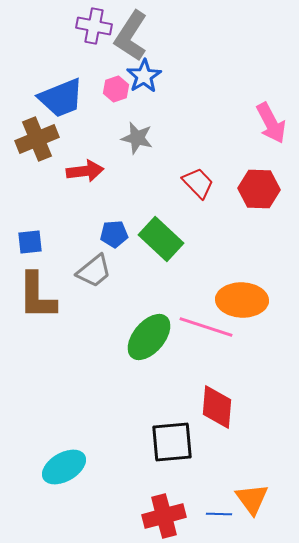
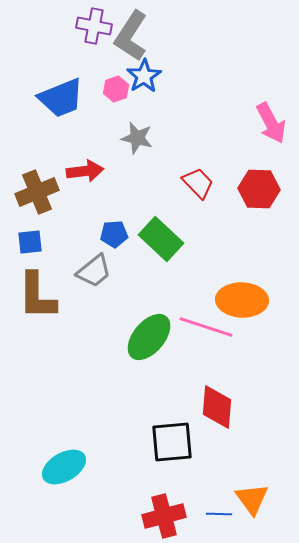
brown cross: moved 53 px down
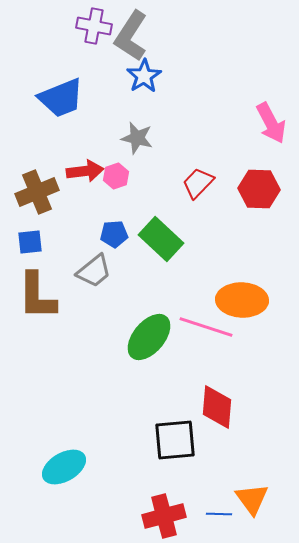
pink hexagon: moved 87 px down
red trapezoid: rotated 92 degrees counterclockwise
black square: moved 3 px right, 2 px up
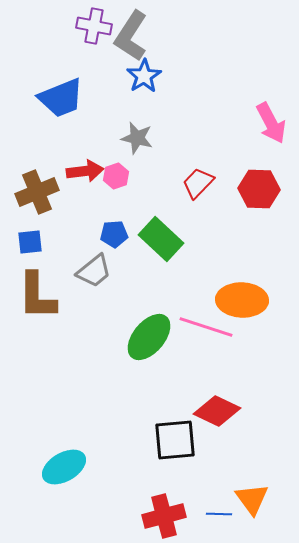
red diamond: moved 4 px down; rotated 69 degrees counterclockwise
